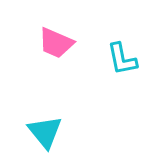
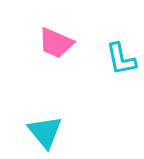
cyan L-shape: moved 1 px left
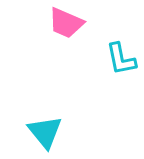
pink trapezoid: moved 10 px right, 20 px up
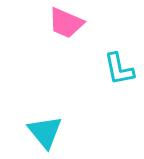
cyan L-shape: moved 2 px left, 10 px down
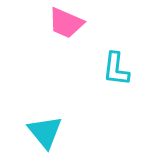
cyan L-shape: moved 3 px left; rotated 18 degrees clockwise
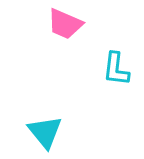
pink trapezoid: moved 1 px left, 1 px down
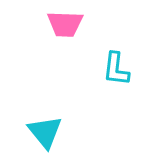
pink trapezoid: rotated 21 degrees counterclockwise
